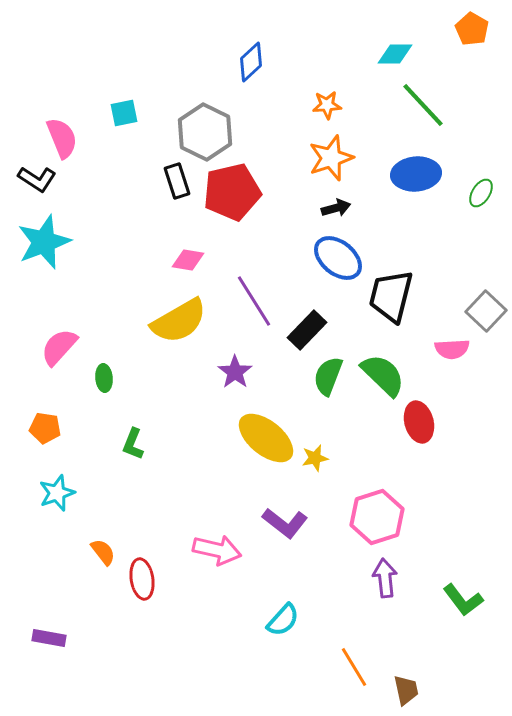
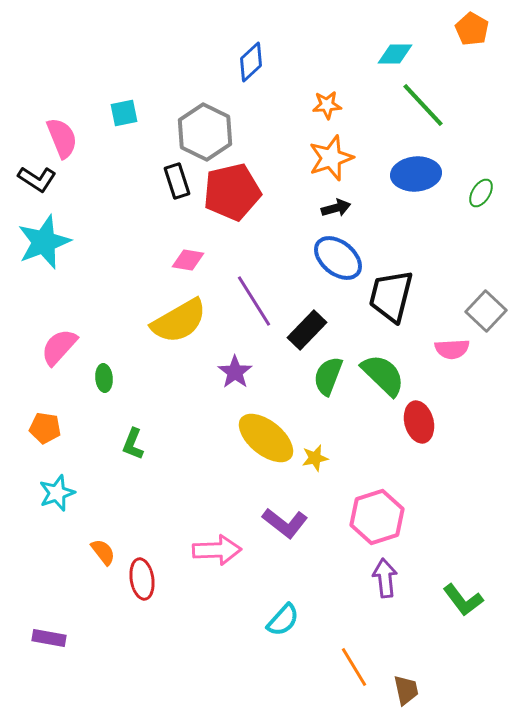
pink arrow at (217, 550): rotated 15 degrees counterclockwise
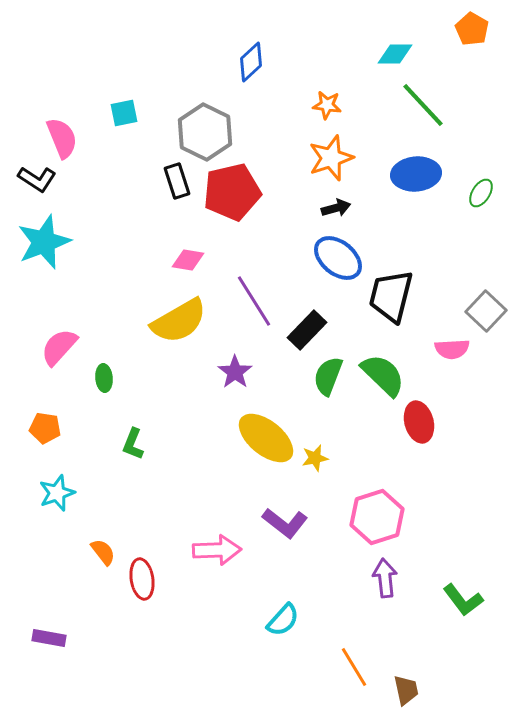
orange star at (327, 105): rotated 12 degrees clockwise
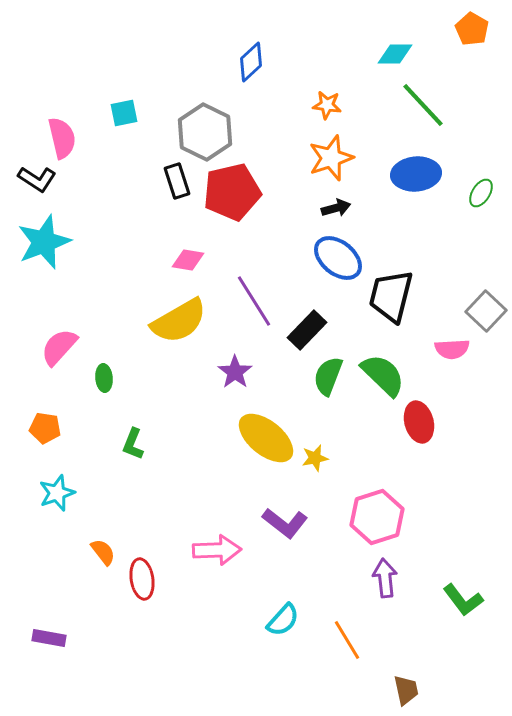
pink semicircle at (62, 138): rotated 9 degrees clockwise
orange line at (354, 667): moved 7 px left, 27 px up
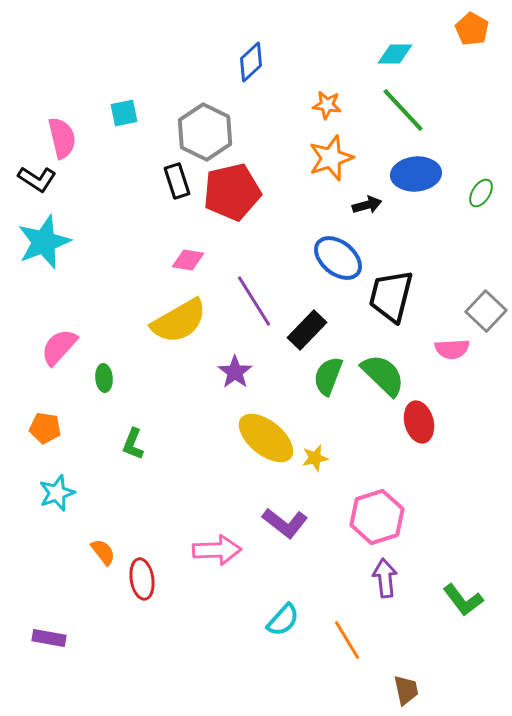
green line at (423, 105): moved 20 px left, 5 px down
black arrow at (336, 208): moved 31 px right, 3 px up
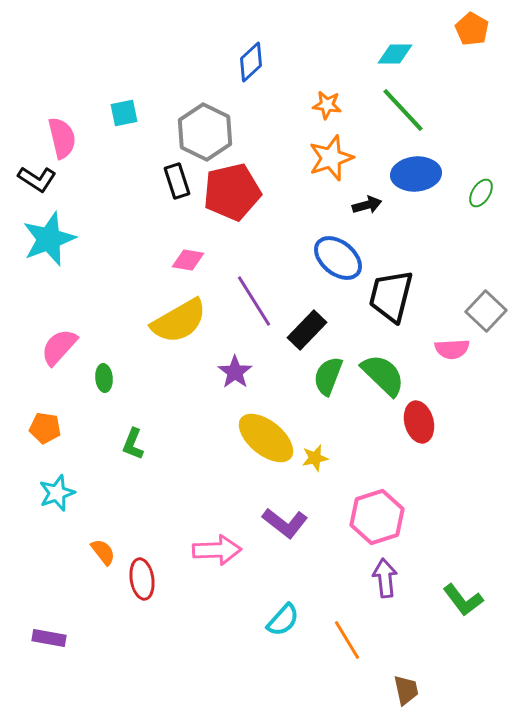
cyan star at (44, 242): moved 5 px right, 3 px up
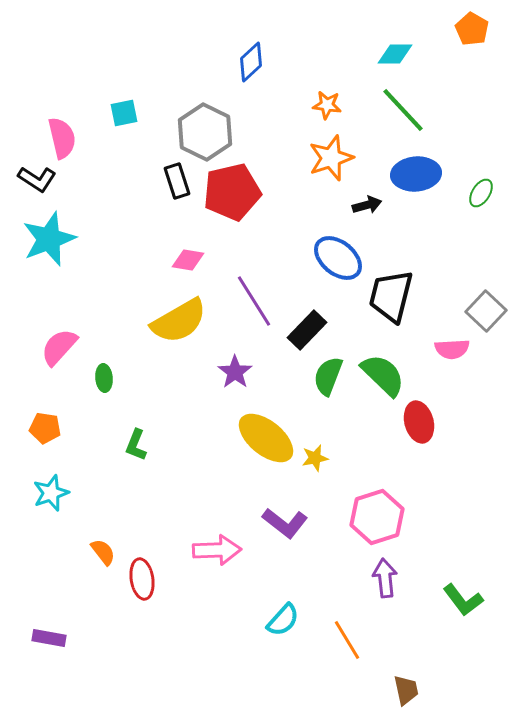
green L-shape at (133, 444): moved 3 px right, 1 px down
cyan star at (57, 493): moved 6 px left
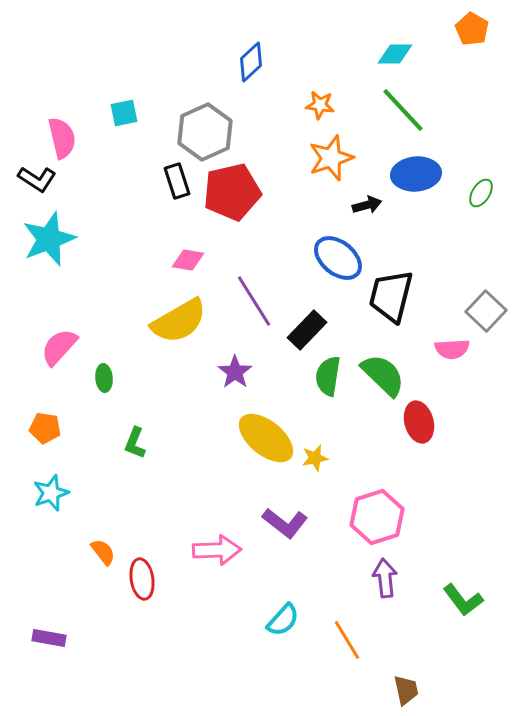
orange star at (327, 105): moved 7 px left
gray hexagon at (205, 132): rotated 10 degrees clockwise
green semicircle at (328, 376): rotated 12 degrees counterclockwise
green L-shape at (136, 445): moved 1 px left, 2 px up
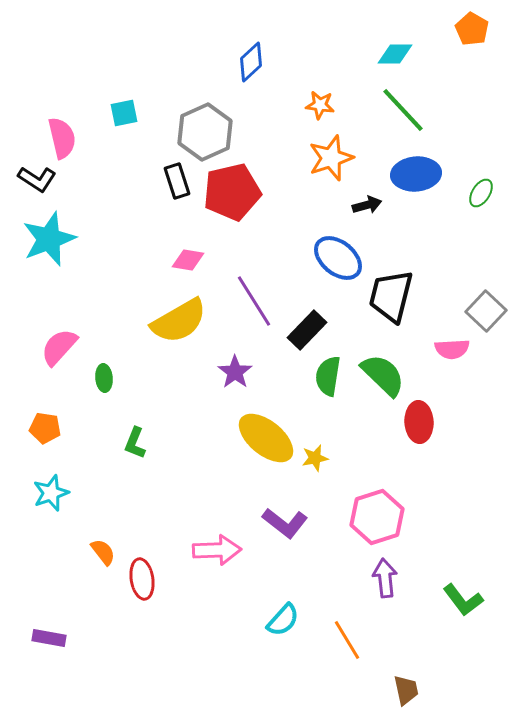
red ellipse at (419, 422): rotated 12 degrees clockwise
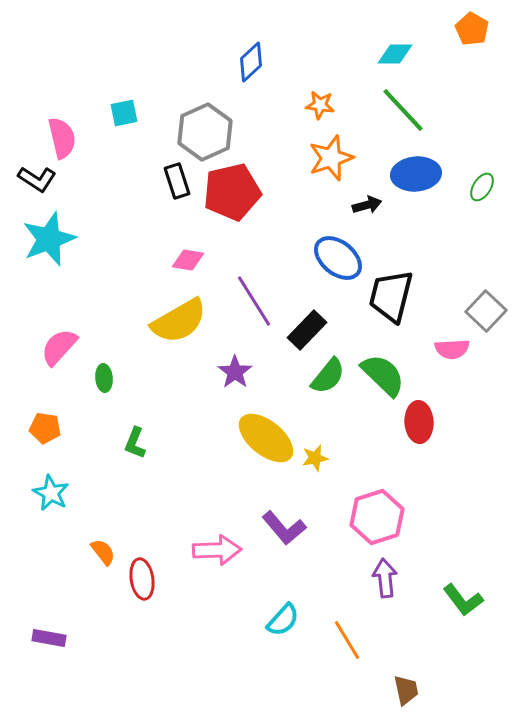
green ellipse at (481, 193): moved 1 px right, 6 px up
green semicircle at (328, 376): rotated 150 degrees counterclockwise
cyan star at (51, 493): rotated 24 degrees counterclockwise
purple L-shape at (285, 523): moved 1 px left, 5 px down; rotated 12 degrees clockwise
